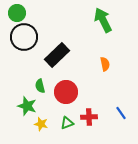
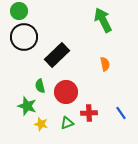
green circle: moved 2 px right, 2 px up
red cross: moved 4 px up
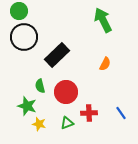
orange semicircle: rotated 40 degrees clockwise
yellow star: moved 2 px left
